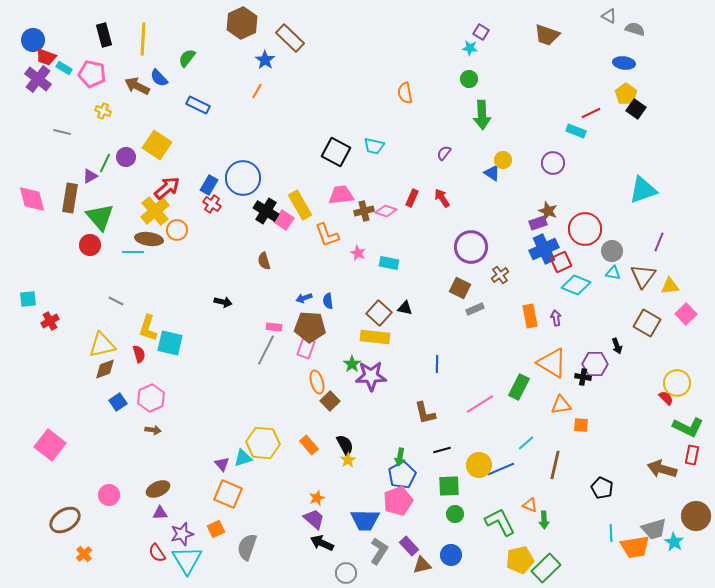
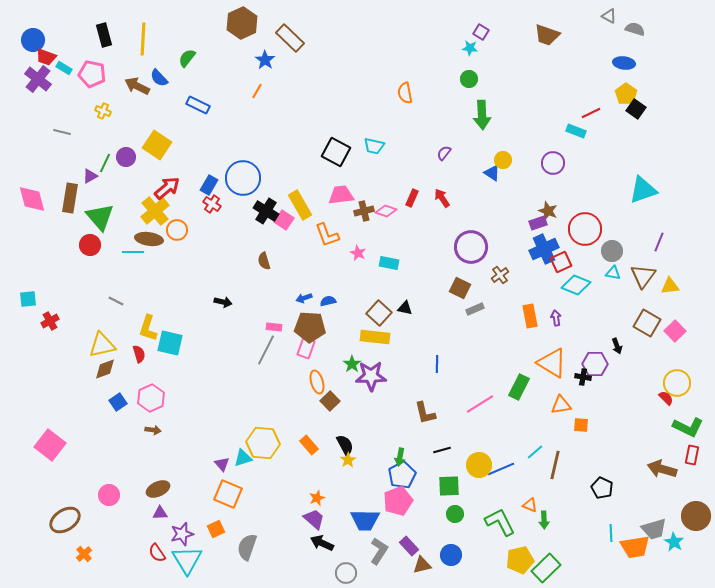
blue semicircle at (328, 301): rotated 84 degrees clockwise
pink square at (686, 314): moved 11 px left, 17 px down
cyan line at (526, 443): moved 9 px right, 9 px down
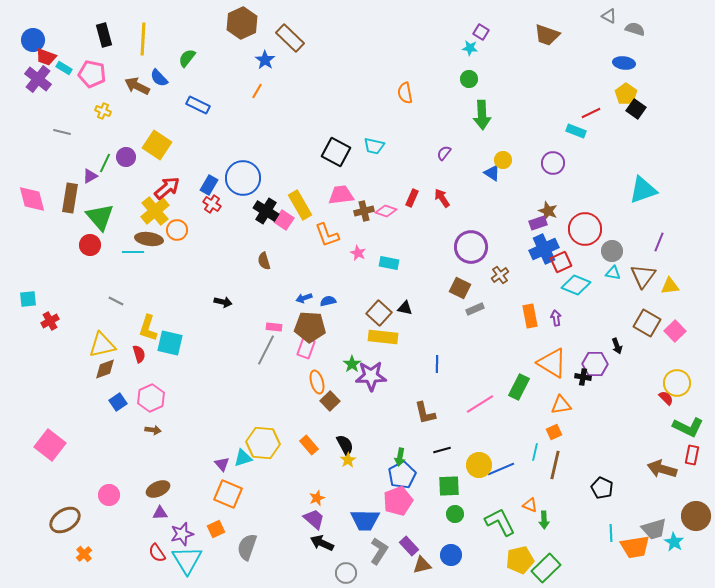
yellow rectangle at (375, 337): moved 8 px right
orange square at (581, 425): moved 27 px left, 7 px down; rotated 28 degrees counterclockwise
cyan line at (535, 452): rotated 36 degrees counterclockwise
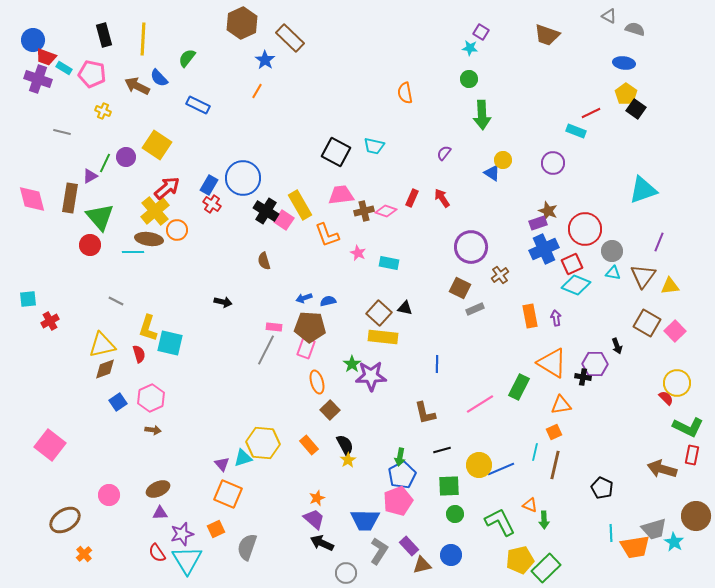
purple cross at (38, 79): rotated 20 degrees counterclockwise
red square at (561, 262): moved 11 px right, 2 px down
brown square at (330, 401): moved 9 px down
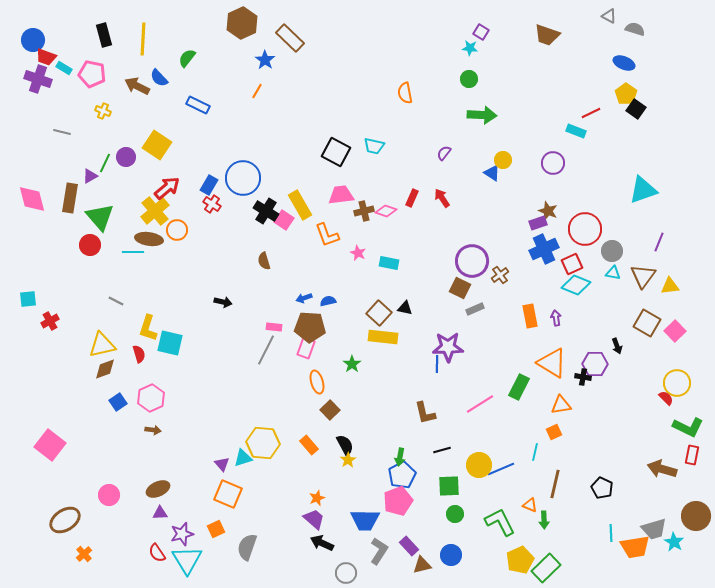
blue ellipse at (624, 63): rotated 15 degrees clockwise
green arrow at (482, 115): rotated 84 degrees counterclockwise
purple circle at (471, 247): moved 1 px right, 14 px down
purple star at (371, 376): moved 77 px right, 29 px up
brown line at (555, 465): moved 19 px down
yellow pentagon at (520, 560): rotated 12 degrees counterclockwise
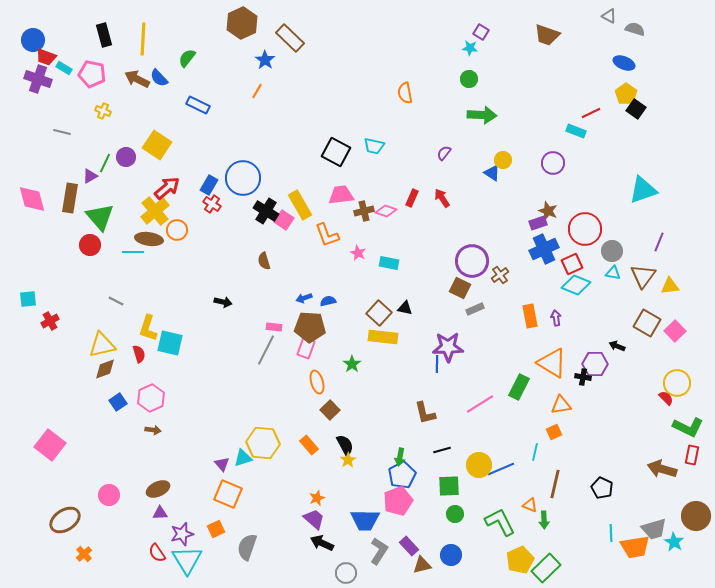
brown arrow at (137, 86): moved 7 px up
black arrow at (617, 346): rotated 133 degrees clockwise
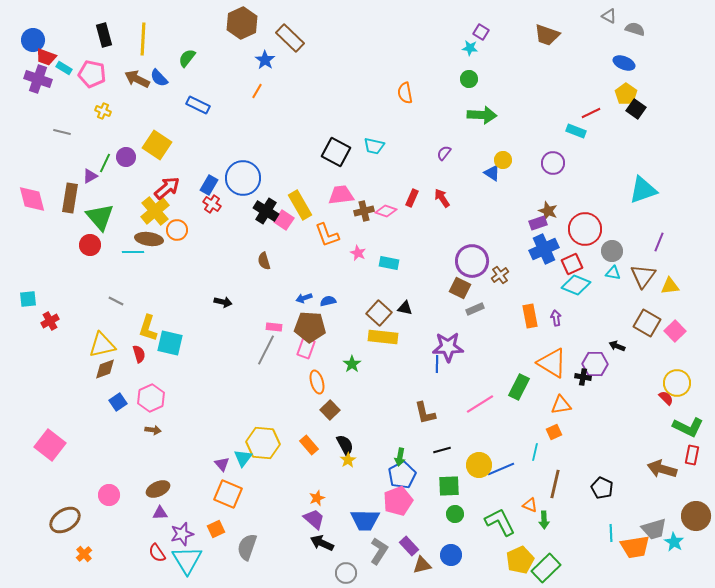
cyan triangle at (243, 458): rotated 36 degrees counterclockwise
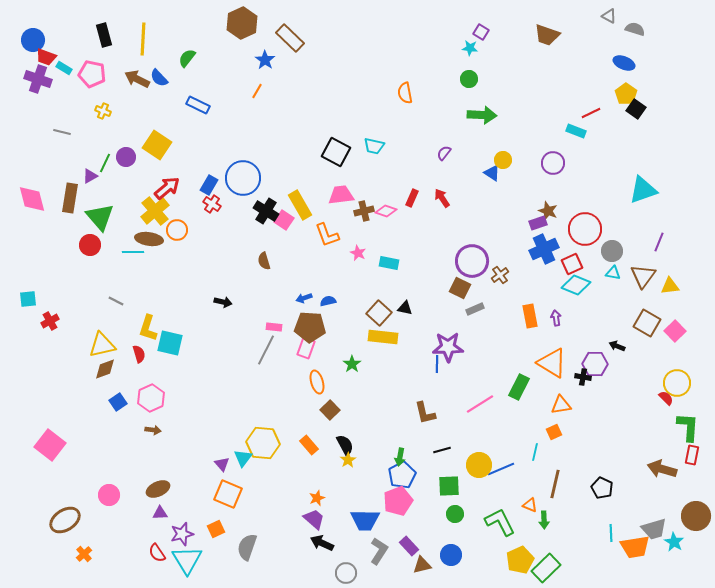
green L-shape at (688, 427): rotated 112 degrees counterclockwise
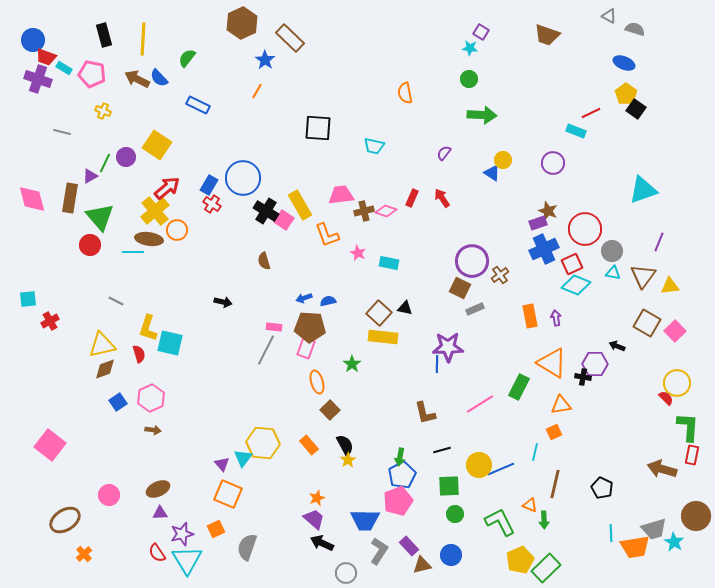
black square at (336, 152): moved 18 px left, 24 px up; rotated 24 degrees counterclockwise
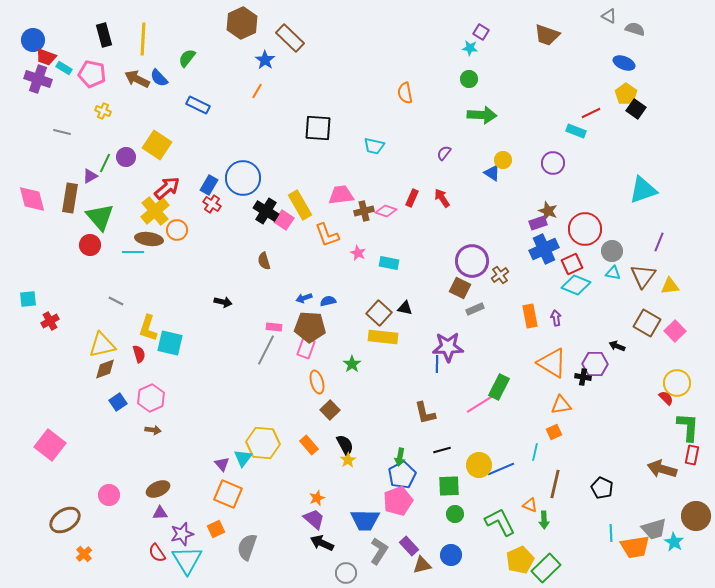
green rectangle at (519, 387): moved 20 px left
